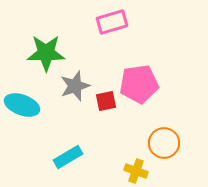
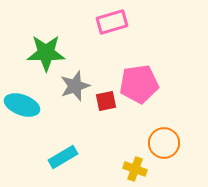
cyan rectangle: moved 5 px left
yellow cross: moved 1 px left, 2 px up
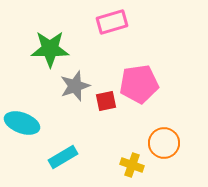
green star: moved 4 px right, 4 px up
cyan ellipse: moved 18 px down
yellow cross: moved 3 px left, 4 px up
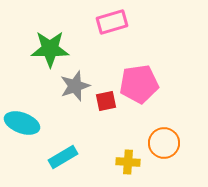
yellow cross: moved 4 px left, 3 px up; rotated 15 degrees counterclockwise
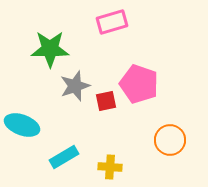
pink pentagon: rotated 27 degrees clockwise
cyan ellipse: moved 2 px down
orange circle: moved 6 px right, 3 px up
cyan rectangle: moved 1 px right
yellow cross: moved 18 px left, 5 px down
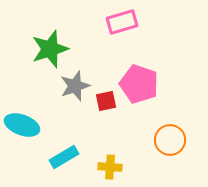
pink rectangle: moved 10 px right
green star: rotated 18 degrees counterclockwise
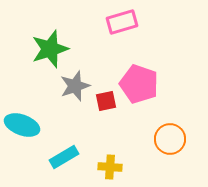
orange circle: moved 1 px up
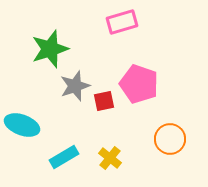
red square: moved 2 px left
yellow cross: moved 9 px up; rotated 35 degrees clockwise
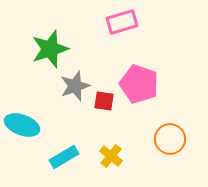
red square: rotated 20 degrees clockwise
yellow cross: moved 1 px right, 2 px up
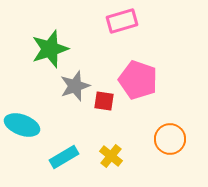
pink rectangle: moved 1 px up
pink pentagon: moved 1 px left, 4 px up
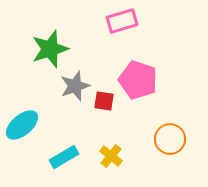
cyan ellipse: rotated 60 degrees counterclockwise
